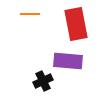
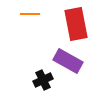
purple rectangle: rotated 24 degrees clockwise
black cross: moved 1 px up
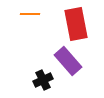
purple rectangle: rotated 20 degrees clockwise
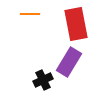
purple rectangle: moved 1 px right, 1 px down; rotated 72 degrees clockwise
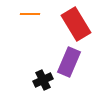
red rectangle: rotated 20 degrees counterclockwise
purple rectangle: rotated 8 degrees counterclockwise
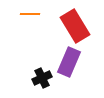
red rectangle: moved 1 px left, 2 px down
black cross: moved 1 px left, 2 px up
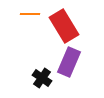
red rectangle: moved 11 px left
black cross: rotated 30 degrees counterclockwise
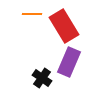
orange line: moved 2 px right
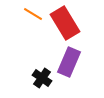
orange line: moved 1 px right; rotated 30 degrees clockwise
red rectangle: moved 1 px right, 3 px up
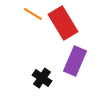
red rectangle: moved 2 px left
purple rectangle: moved 6 px right, 1 px up
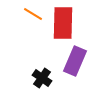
red rectangle: rotated 32 degrees clockwise
